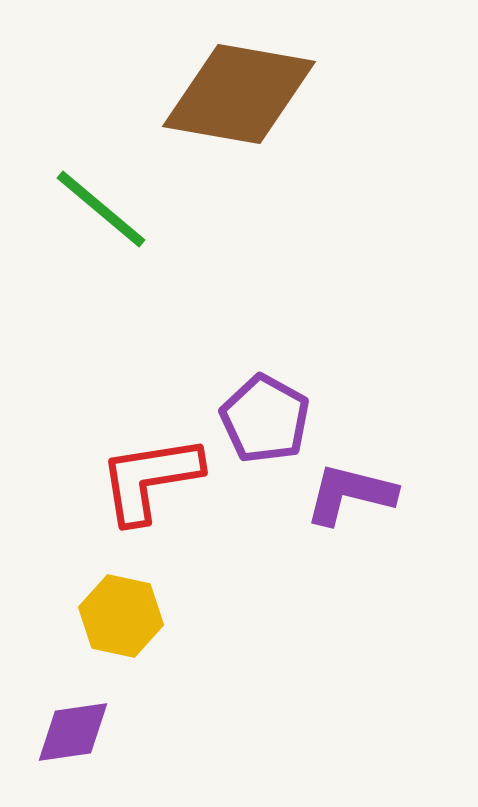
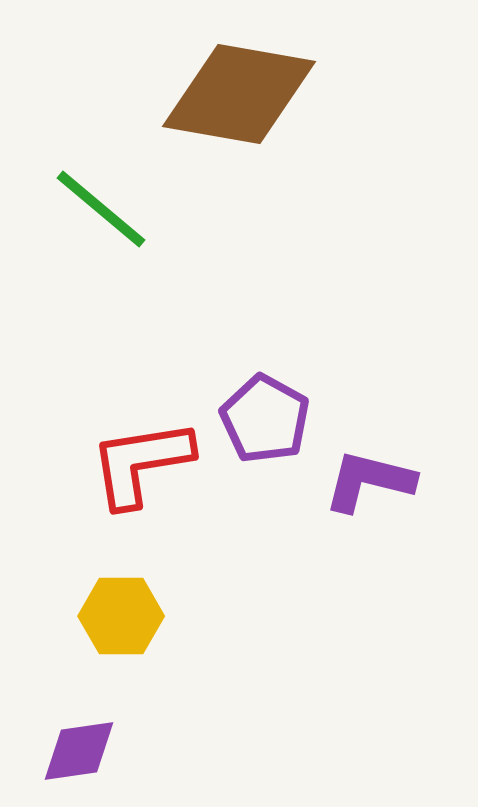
red L-shape: moved 9 px left, 16 px up
purple L-shape: moved 19 px right, 13 px up
yellow hexagon: rotated 12 degrees counterclockwise
purple diamond: moved 6 px right, 19 px down
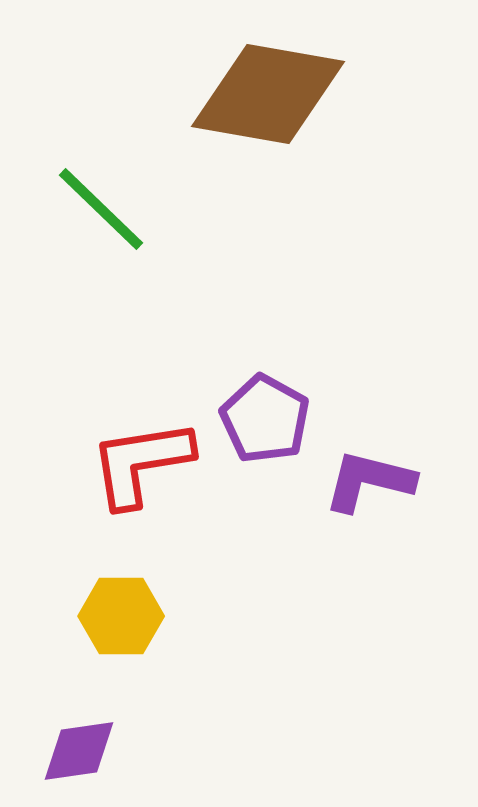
brown diamond: moved 29 px right
green line: rotated 4 degrees clockwise
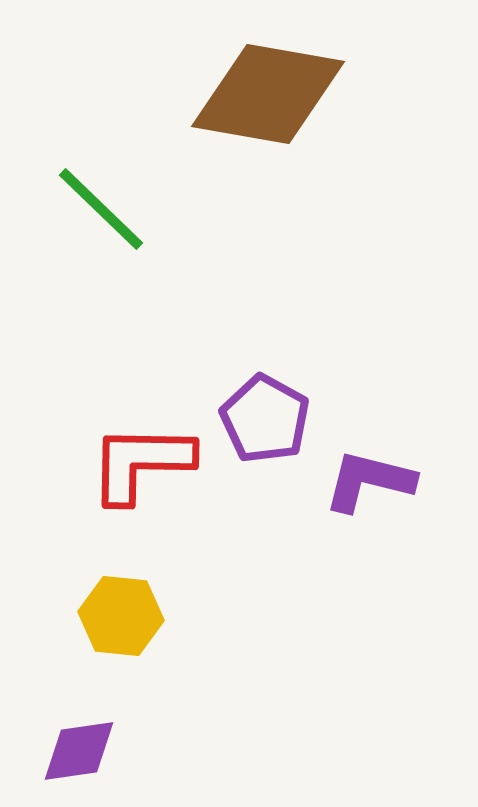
red L-shape: rotated 10 degrees clockwise
yellow hexagon: rotated 6 degrees clockwise
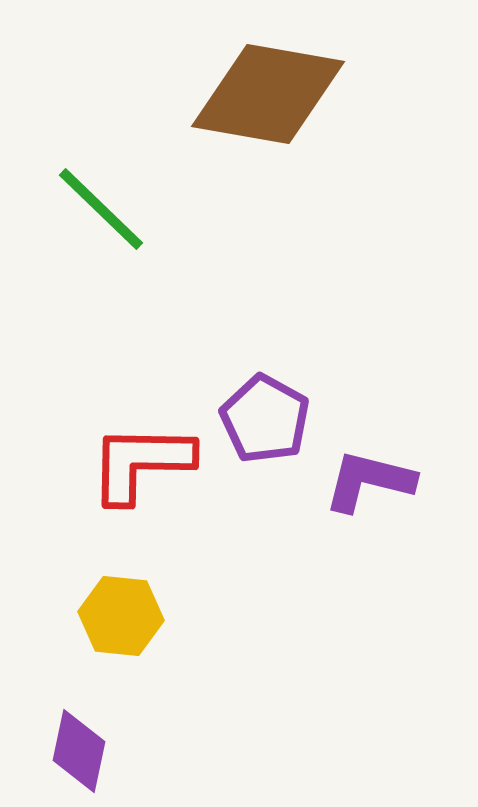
purple diamond: rotated 70 degrees counterclockwise
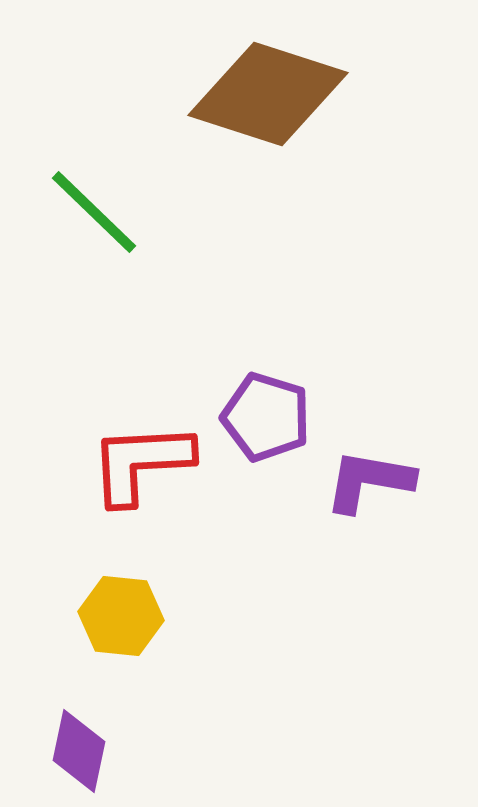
brown diamond: rotated 8 degrees clockwise
green line: moved 7 px left, 3 px down
purple pentagon: moved 1 px right, 2 px up; rotated 12 degrees counterclockwise
red L-shape: rotated 4 degrees counterclockwise
purple L-shape: rotated 4 degrees counterclockwise
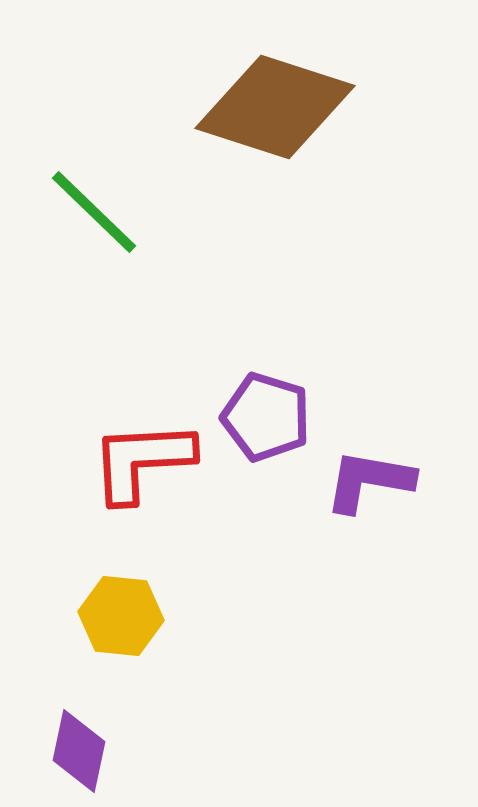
brown diamond: moved 7 px right, 13 px down
red L-shape: moved 1 px right, 2 px up
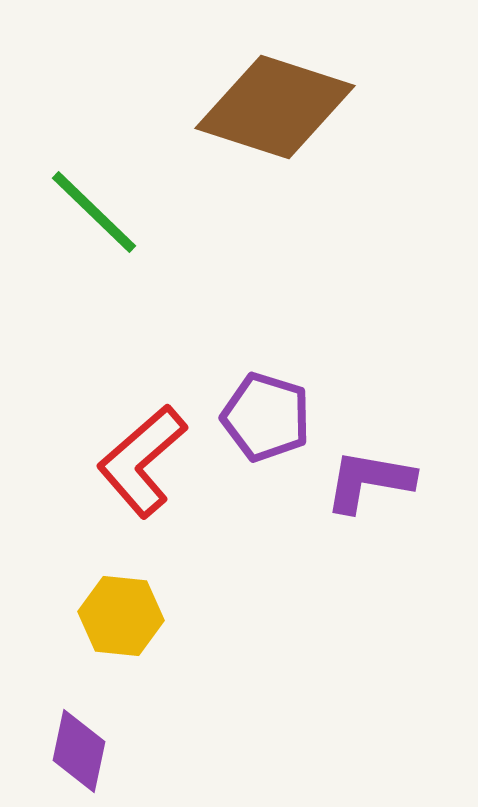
red L-shape: rotated 38 degrees counterclockwise
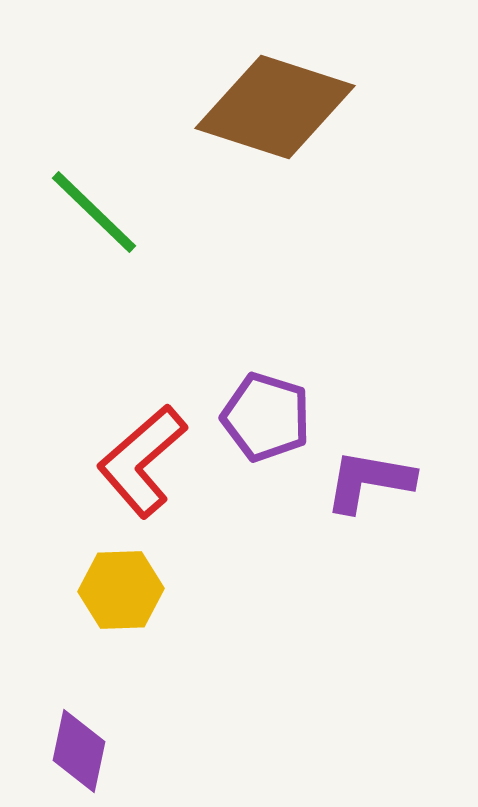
yellow hexagon: moved 26 px up; rotated 8 degrees counterclockwise
